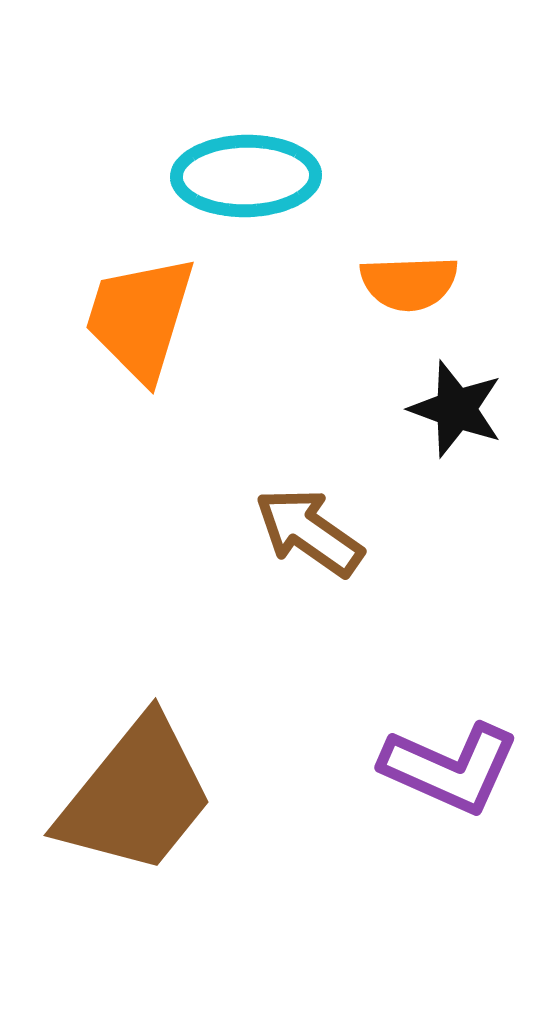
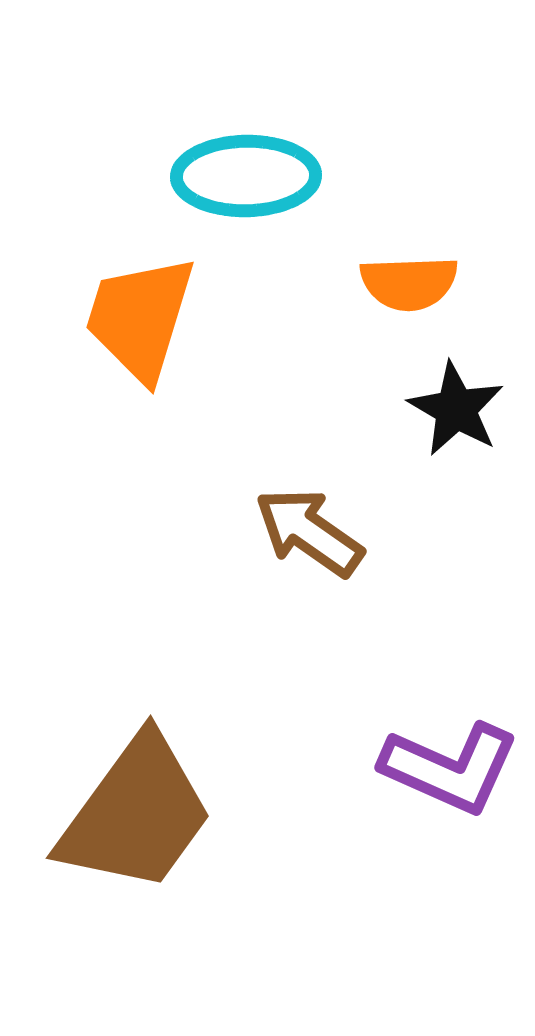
black star: rotated 10 degrees clockwise
brown trapezoid: moved 18 px down; rotated 3 degrees counterclockwise
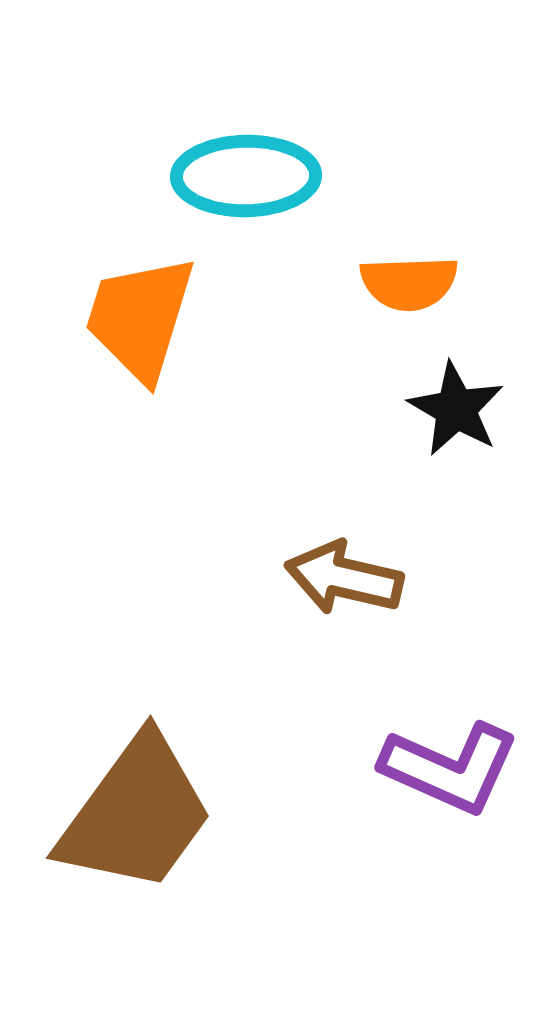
brown arrow: moved 35 px right, 46 px down; rotated 22 degrees counterclockwise
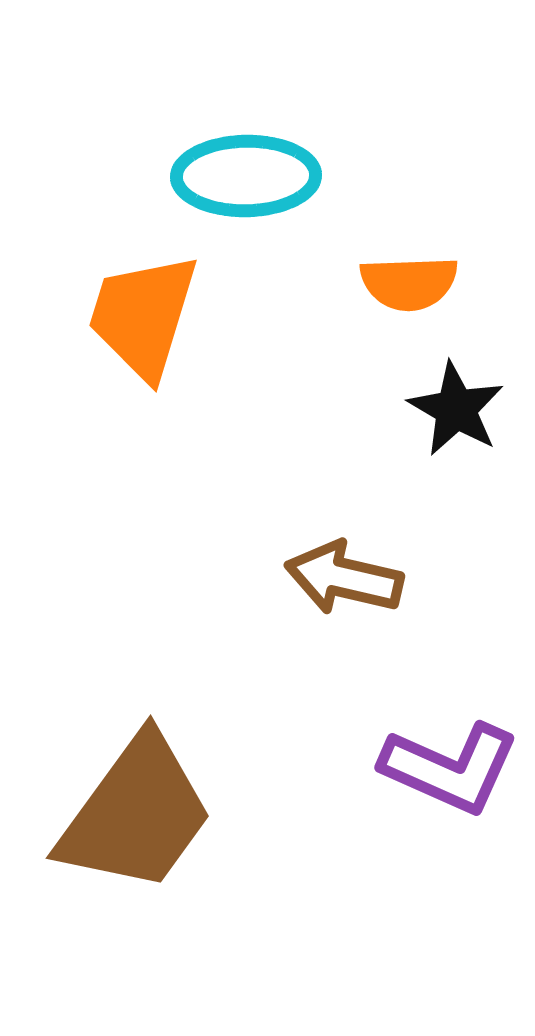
orange trapezoid: moved 3 px right, 2 px up
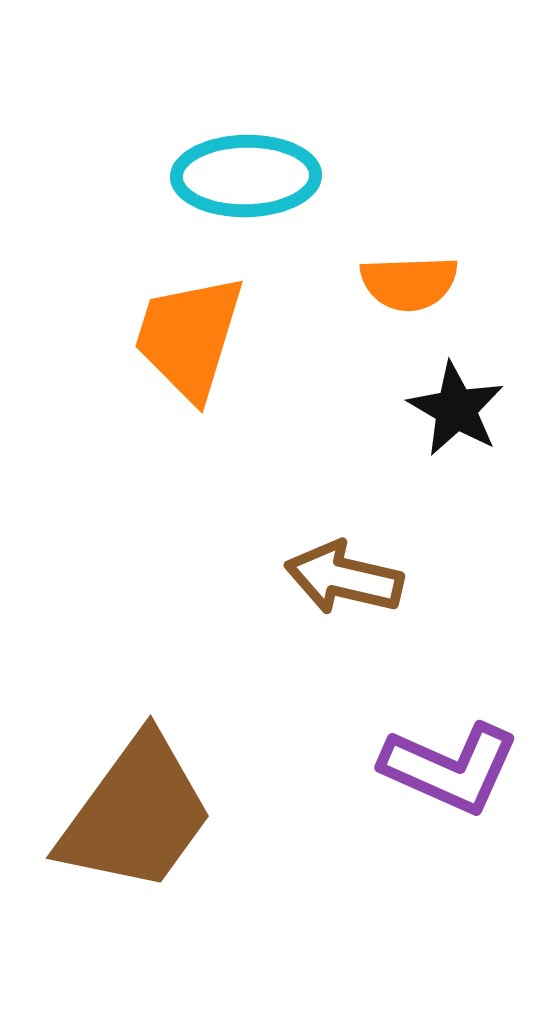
orange trapezoid: moved 46 px right, 21 px down
